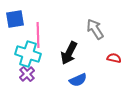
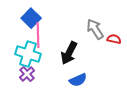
blue square: moved 16 px right, 1 px up; rotated 36 degrees counterclockwise
red semicircle: moved 19 px up
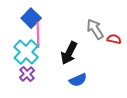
cyan cross: moved 2 px left, 2 px up; rotated 25 degrees clockwise
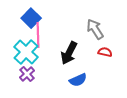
red semicircle: moved 9 px left, 13 px down
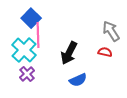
gray arrow: moved 16 px right, 2 px down
cyan cross: moved 2 px left, 2 px up
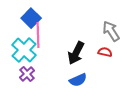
black arrow: moved 7 px right
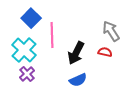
pink line: moved 14 px right
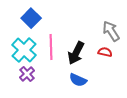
pink line: moved 1 px left, 12 px down
blue semicircle: rotated 48 degrees clockwise
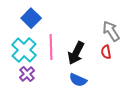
red semicircle: moved 1 px right; rotated 112 degrees counterclockwise
